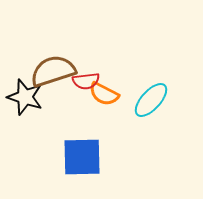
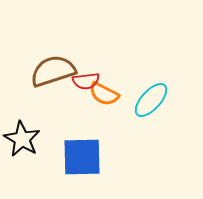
black star: moved 3 px left, 42 px down; rotated 12 degrees clockwise
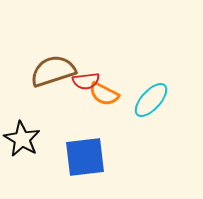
blue square: moved 3 px right; rotated 6 degrees counterclockwise
